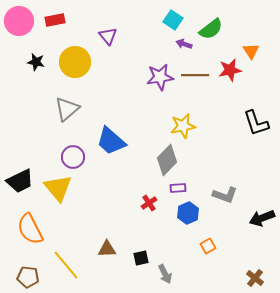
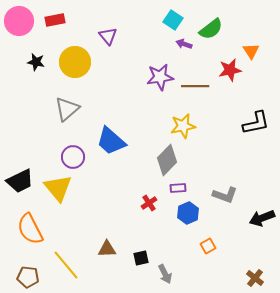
brown line: moved 11 px down
black L-shape: rotated 84 degrees counterclockwise
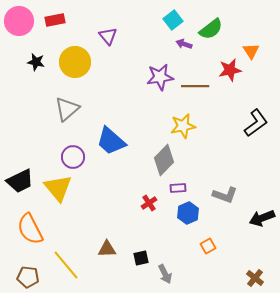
cyan square: rotated 18 degrees clockwise
black L-shape: rotated 24 degrees counterclockwise
gray diamond: moved 3 px left
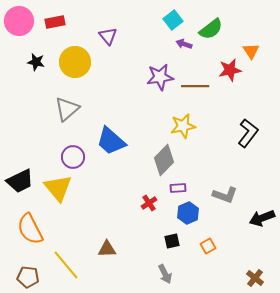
red rectangle: moved 2 px down
black L-shape: moved 8 px left, 10 px down; rotated 16 degrees counterclockwise
black square: moved 31 px right, 17 px up
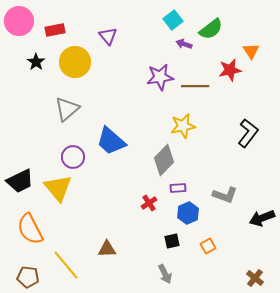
red rectangle: moved 8 px down
black star: rotated 24 degrees clockwise
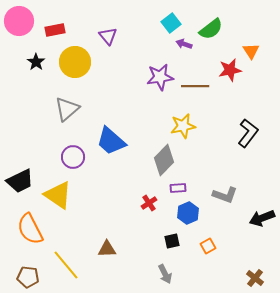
cyan square: moved 2 px left, 3 px down
yellow triangle: moved 7 px down; rotated 16 degrees counterclockwise
